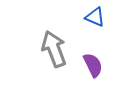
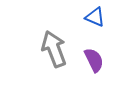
purple semicircle: moved 1 px right, 5 px up
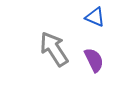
gray arrow: rotated 12 degrees counterclockwise
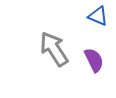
blue triangle: moved 3 px right, 1 px up
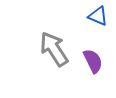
purple semicircle: moved 1 px left, 1 px down
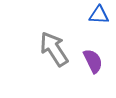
blue triangle: moved 1 px right, 1 px up; rotated 20 degrees counterclockwise
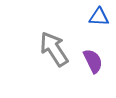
blue triangle: moved 2 px down
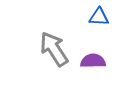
purple semicircle: rotated 65 degrees counterclockwise
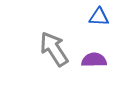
purple semicircle: moved 1 px right, 1 px up
